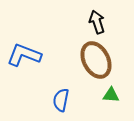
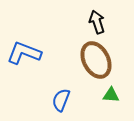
blue L-shape: moved 2 px up
blue semicircle: rotated 10 degrees clockwise
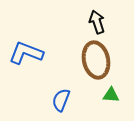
blue L-shape: moved 2 px right
brown ellipse: rotated 15 degrees clockwise
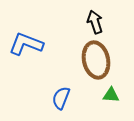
black arrow: moved 2 px left
blue L-shape: moved 9 px up
blue semicircle: moved 2 px up
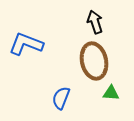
brown ellipse: moved 2 px left, 1 px down
green triangle: moved 2 px up
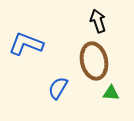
black arrow: moved 3 px right, 1 px up
blue semicircle: moved 3 px left, 10 px up; rotated 10 degrees clockwise
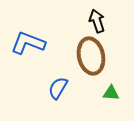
black arrow: moved 1 px left
blue L-shape: moved 2 px right, 1 px up
brown ellipse: moved 3 px left, 5 px up
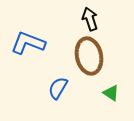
black arrow: moved 7 px left, 2 px up
brown ellipse: moved 2 px left
green triangle: rotated 30 degrees clockwise
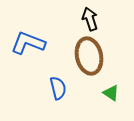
blue semicircle: rotated 135 degrees clockwise
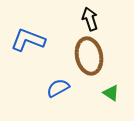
blue L-shape: moved 3 px up
blue semicircle: rotated 105 degrees counterclockwise
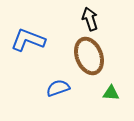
brown ellipse: rotated 9 degrees counterclockwise
blue semicircle: rotated 10 degrees clockwise
green triangle: rotated 30 degrees counterclockwise
